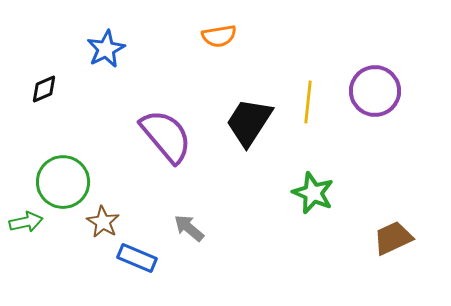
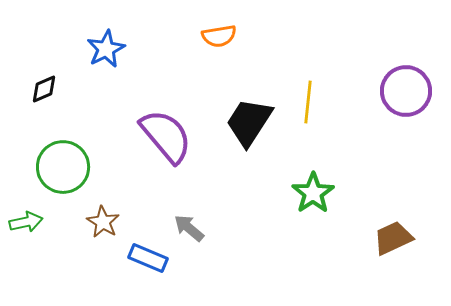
purple circle: moved 31 px right
green circle: moved 15 px up
green star: rotated 15 degrees clockwise
blue rectangle: moved 11 px right
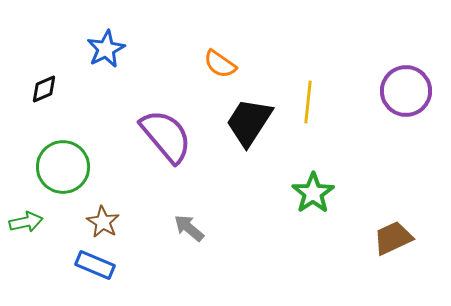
orange semicircle: moved 1 px right, 28 px down; rotated 44 degrees clockwise
blue rectangle: moved 53 px left, 7 px down
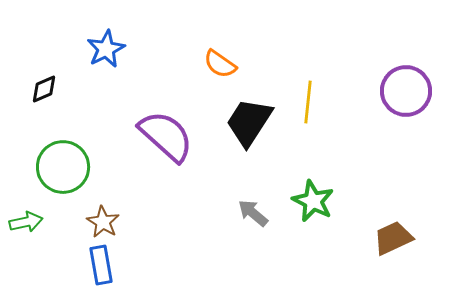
purple semicircle: rotated 8 degrees counterclockwise
green star: moved 8 px down; rotated 12 degrees counterclockwise
gray arrow: moved 64 px right, 15 px up
blue rectangle: moved 6 px right; rotated 57 degrees clockwise
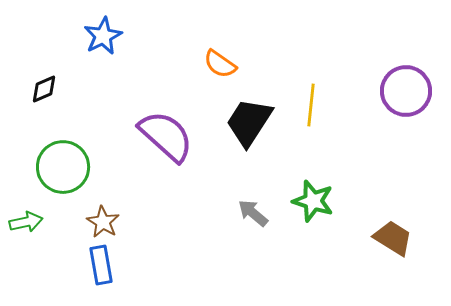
blue star: moved 3 px left, 13 px up
yellow line: moved 3 px right, 3 px down
green star: rotated 9 degrees counterclockwise
brown trapezoid: rotated 57 degrees clockwise
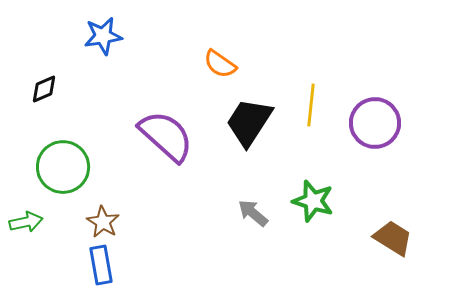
blue star: rotated 18 degrees clockwise
purple circle: moved 31 px left, 32 px down
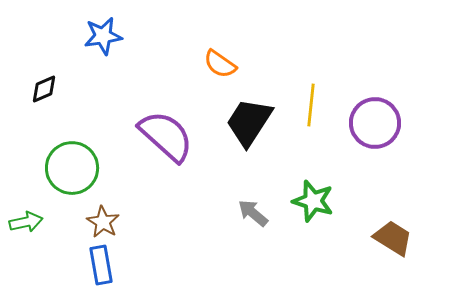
green circle: moved 9 px right, 1 px down
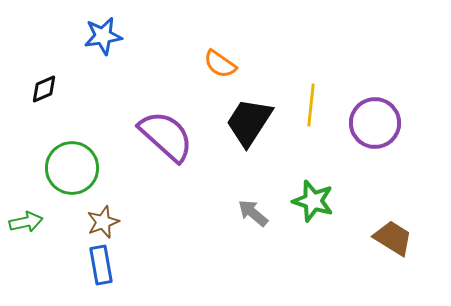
brown star: rotated 20 degrees clockwise
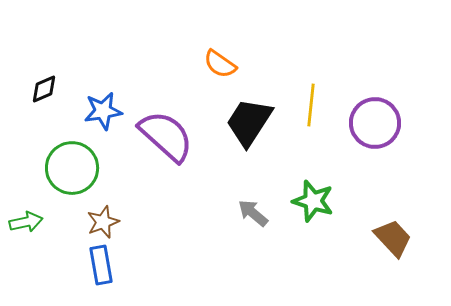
blue star: moved 75 px down
brown trapezoid: rotated 15 degrees clockwise
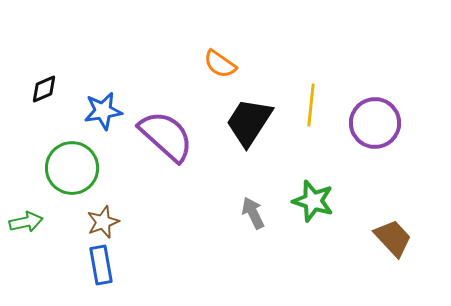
gray arrow: rotated 24 degrees clockwise
